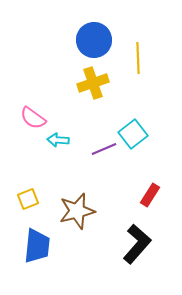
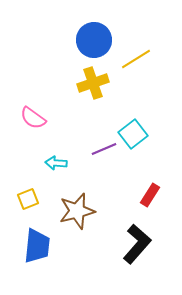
yellow line: moved 2 px left, 1 px down; rotated 60 degrees clockwise
cyan arrow: moved 2 px left, 23 px down
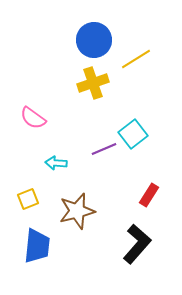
red rectangle: moved 1 px left
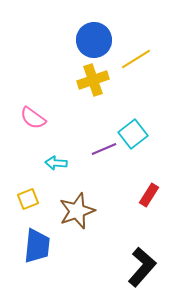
yellow cross: moved 3 px up
brown star: rotated 6 degrees counterclockwise
black L-shape: moved 5 px right, 23 px down
